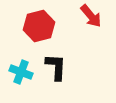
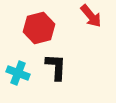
red hexagon: moved 2 px down
cyan cross: moved 3 px left, 1 px down
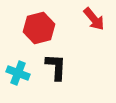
red arrow: moved 3 px right, 3 px down
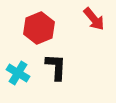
red hexagon: rotated 8 degrees counterclockwise
cyan cross: rotated 10 degrees clockwise
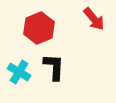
black L-shape: moved 2 px left
cyan cross: moved 1 px right, 1 px up
